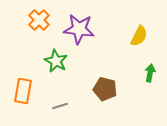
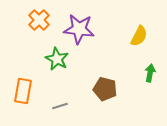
green star: moved 1 px right, 2 px up
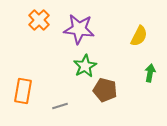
green star: moved 28 px right, 7 px down; rotated 15 degrees clockwise
brown pentagon: moved 1 px down
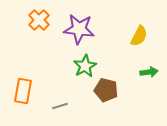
green arrow: moved 1 px left, 1 px up; rotated 72 degrees clockwise
brown pentagon: moved 1 px right
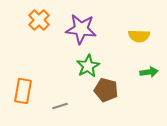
purple star: moved 2 px right
yellow semicircle: rotated 65 degrees clockwise
green star: moved 3 px right
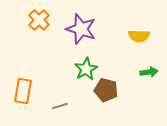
purple star: rotated 12 degrees clockwise
green star: moved 2 px left, 3 px down
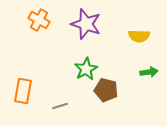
orange cross: rotated 15 degrees counterclockwise
purple star: moved 5 px right, 5 px up
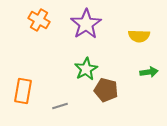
purple star: rotated 20 degrees clockwise
